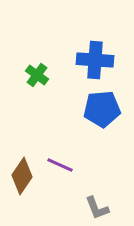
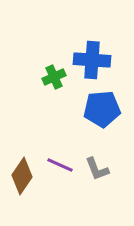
blue cross: moved 3 px left
green cross: moved 17 px right, 2 px down; rotated 30 degrees clockwise
gray L-shape: moved 39 px up
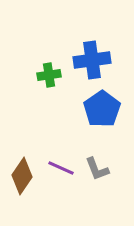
blue cross: rotated 12 degrees counterclockwise
green cross: moved 5 px left, 2 px up; rotated 15 degrees clockwise
blue pentagon: rotated 30 degrees counterclockwise
purple line: moved 1 px right, 3 px down
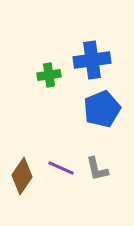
blue pentagon: rotated 12 degrees clockwise
gray L-shape: rotated 8 degrees clockwise
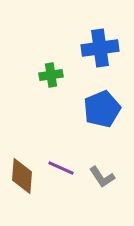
blue cross: moved 8 px right, 12 px up
green cross: moved 2 px right
gray L-shape: moved 5 px right, 8 px down; rotated 20 degrees counterclockwise
brown diamond: rotated 30 degrees counterclockwise
